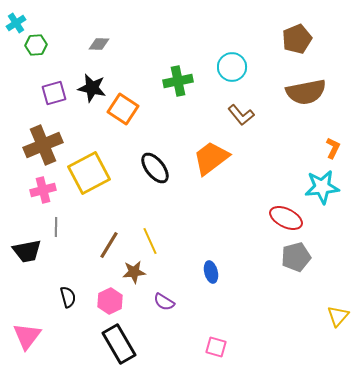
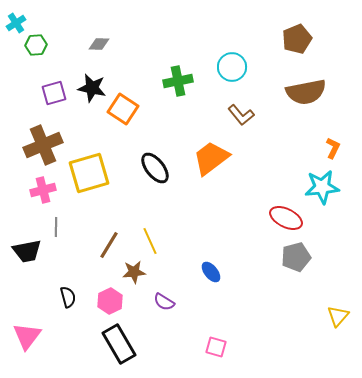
yellow square: rotated 12 degrees clockwise
blue ellipse: rotated 25 degrees counterclockwise
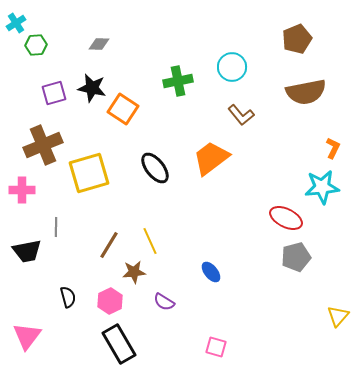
pink cross: moved 21 px left; rotated 15 degrees clockwise
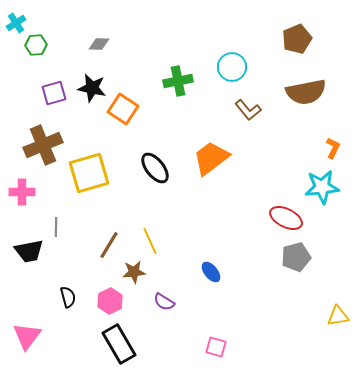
brown L-shape: moved 7 px right, 5 px up
pink cross: moved 2 px down
black trapezoid: moved 2 px right
yellow triangle: rotated 40 degrees clockwise
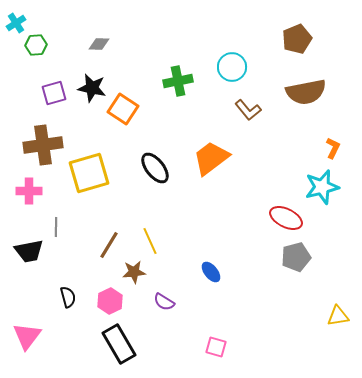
brown cross: rotated 15 degrees clockwise
cyan star: rotated 8 degrees counterclockwise
pink cross: moved 7 px right, 1 px up
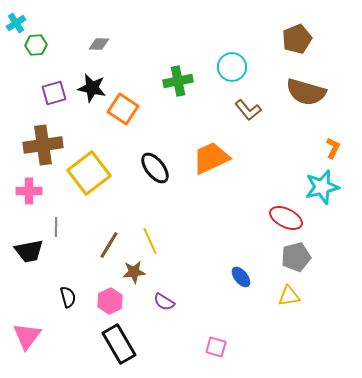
brown semicircle: rotated 27 degrees clockwise
orange trapezoid: rotated 12 degrees clockwise
yellow square: rotated 21 degrees counterclockwise
blue ellipse: moved 30 px right, 5 px down
yellow triangle: moved 49 px left, 20 px up
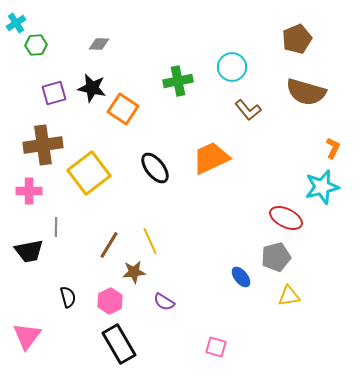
gray pentagon: moved 20 px left
